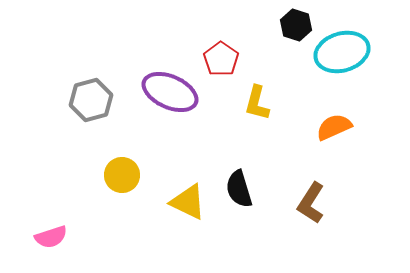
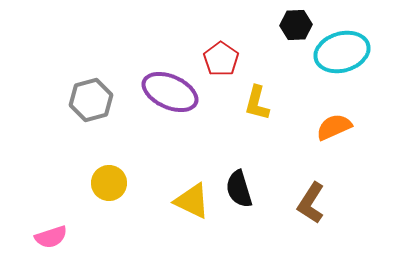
black hexagon: rotated 20 degrees counterclockwise
yellow circle: moved 13 px left, 8 px down
yellow triangle: moved 4 px right, 1 px up
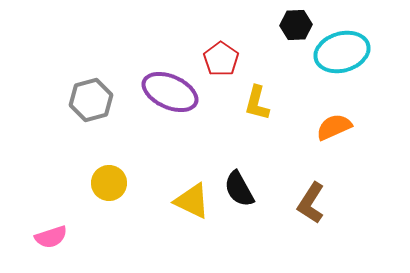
black semicircle: rotated 12 degrees counterclockwise
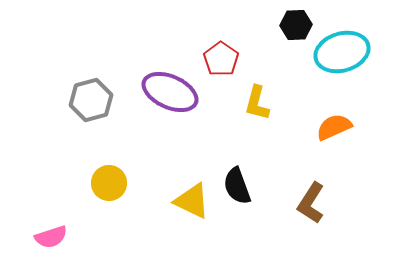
black semicircle: moved 2 px left, 3 px up; rotated 9 degrees clockwise
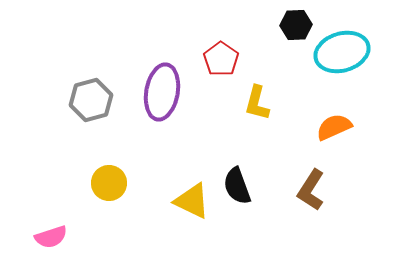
purple ellipse: moved 8 px left; rotated 76 degrees clockwise
brown L-shape: moved 13 px up
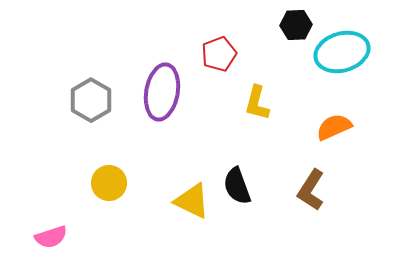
red pentagon: moved 2 px left, 5 px up; rotated 16 degrees clockwise
gray hexagon: rotated 15 degrees counterclockwise
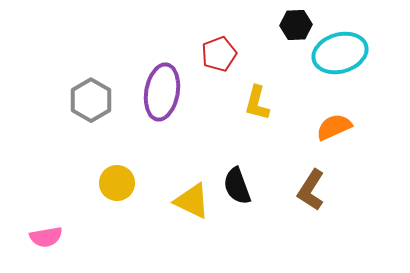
cyan ellipse: moved 2 px left, 1 px down
yellow circle: moved 8 px right
pink semicircle: moved 5 px left; rotated 8 degrees clockwise
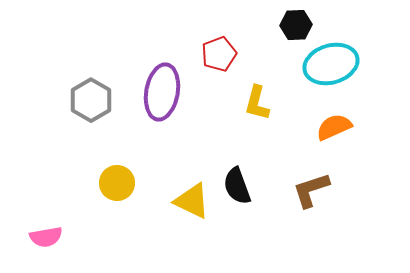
cyan ellipse: moved 9 px left, 11 px down
brown L-shape: rotated 39 degrees clockwise
